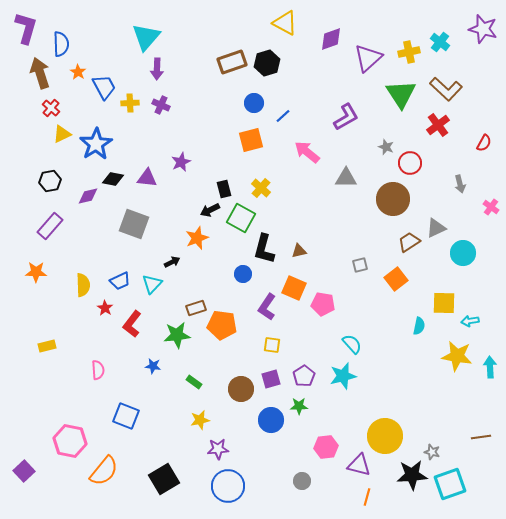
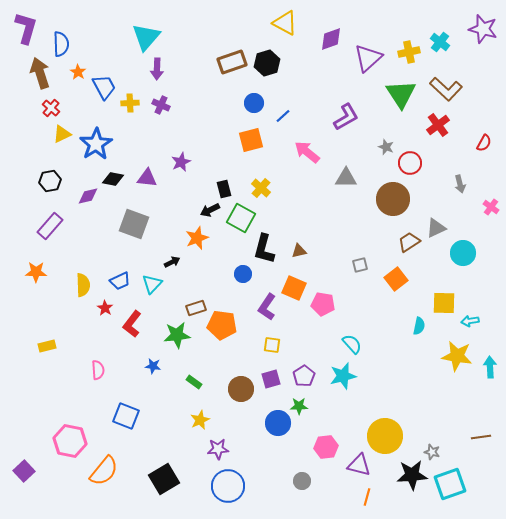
yellow star at (200, 420): rotated 12 degrees counterclockwise
blue circle at (271, 420): moved 7 px right, 3 px down
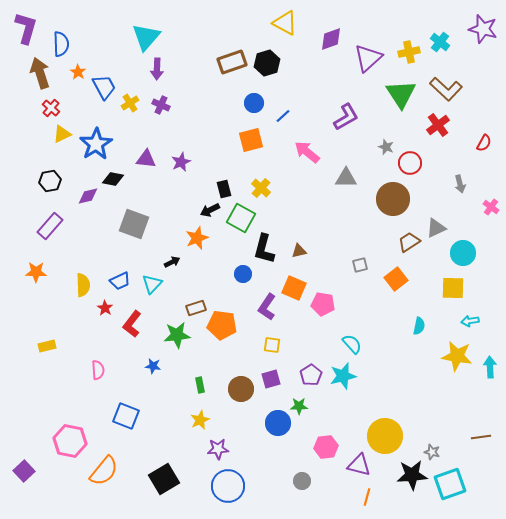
yellow cross at (130, 103): rotated 30 degrees counterclockwise
purple triangle at (147, 178): moved 1 px left, 19 px up
yellow square at (444, 303): moved 9 px right, 15 px up
purple pentagon at (304, 376): moved 7 px right, 1 px up
green rectangle at (194, 382): moved 6 px right, 3 px down; rotated 42 degrees clockwise
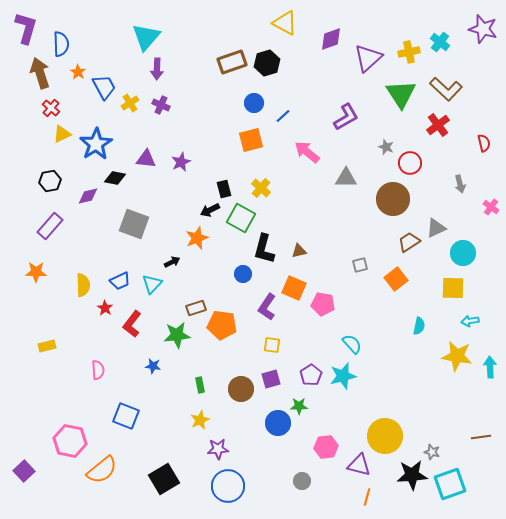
red semicircle at (484, 143): rotated 42 degrees counterclockwise
black diamond at (113, 179): moved 2 px right, 1 px up
orange semicircle at (104, 471): moved 2 px left, 1 px up; rotated 12 degrees clockwise
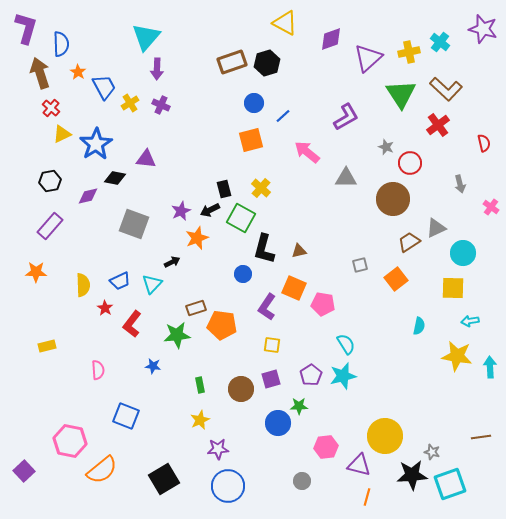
purple star at (181, 162): moved 49 px down
cyan semicircle at (352, 344): moved 6 px left; rotated 10 degrees clockwise
